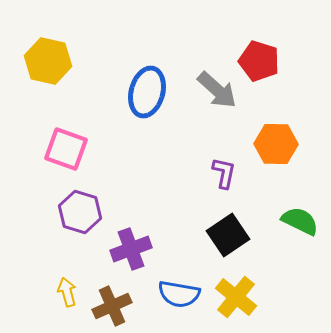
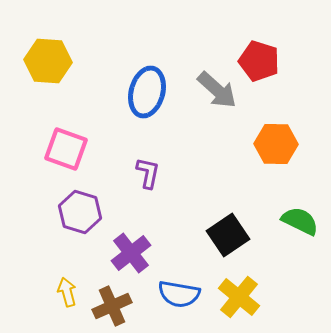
yellow hexagon: rotated 9 degrees counterclockwise
purple L-shape: moved 76 px left
purple cross: moved 4 px down; rotated 18 degrees counterclockwise
yellow cross: moved 3 px right
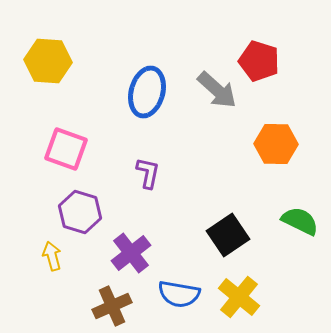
yellow arrow: moved 15 px left, 36 px up
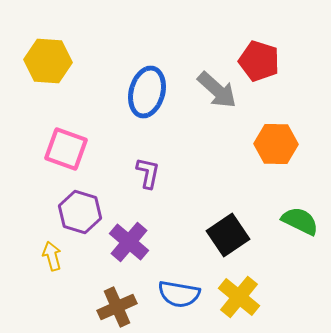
purple cross: moved 2 px left, 11 px up; rotated 12 degrees counterclockwise
brown cross: moved 5 px right, 1 px down
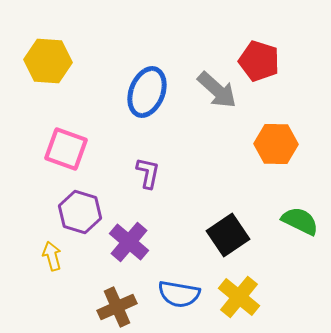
blue ellipse: rotated 6 degrees clockwise
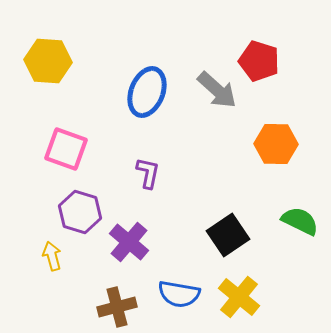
brown cross: rotated 9 degrees clockwise
